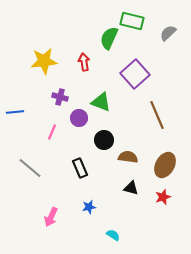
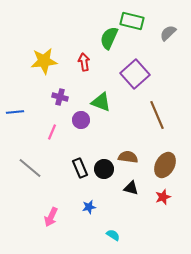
purple circle: moved 2 px right, 2 px down
black circle: moved 29 px down
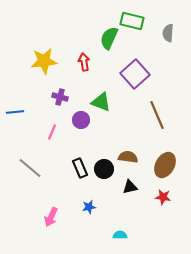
gray semicircle: rotated 42 degrees counterclockwise
black triangle: moved 1 px left, 1 px up; rotated 28 degrees counterclockwise
red star: rotated 28 degrees clockwise
cyan semicircle: moved 7 px right; rotated 32 degrees counterclockwise
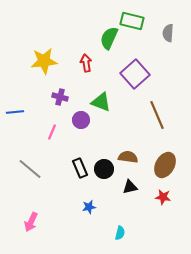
red arrow: moved 2 px right, 1 px down
gray line: moved 1 px down
pink arrow: moved 20 px left, 5 px down
cyan semicircle: moved 2 px up; rotated 104 degrees clockwise
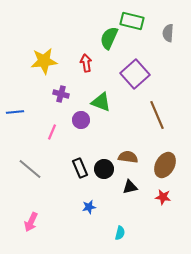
purple cross: moved 1 px right, 3 px up
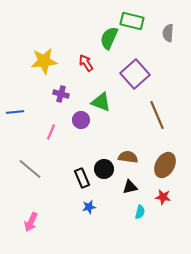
red arrow: rotated 24 degrees counterclockwise
pink line: moved 1 px left
black rectangle: moved 2 px right, 10 px down
cyan semicircle: moved 20 px right, 21 px up
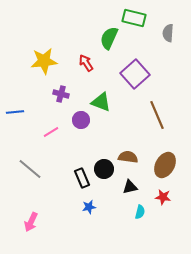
green rectangle: moved 2 px right, 3 px up
pink line: rotated 35 degrees clockwise
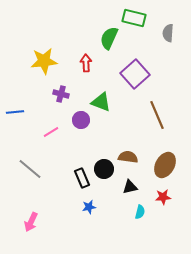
red arrow: rotated 30 degrees clockwise
red star: rotated 14 degrees counterclockwise
